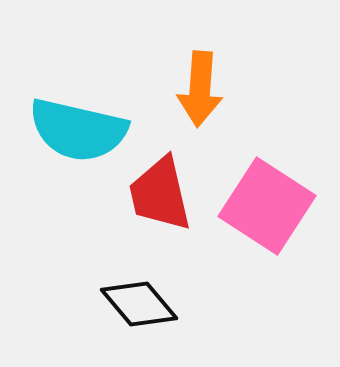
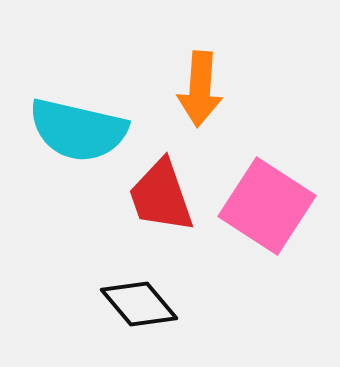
red trapezoid: moved 1 px right, 2 px down; rotated 6 degrees counterclockwise
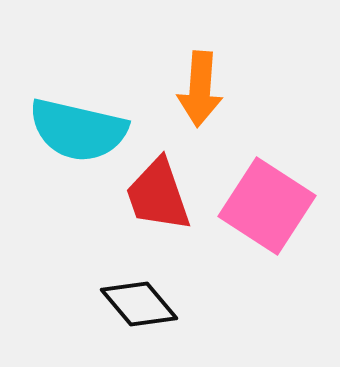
red trapezoid: moved 3 px left, 1 px up
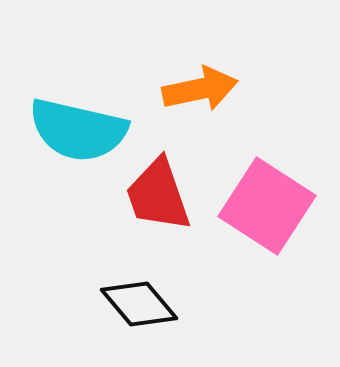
orange arrow: rotated 106 degrees counterclockwise
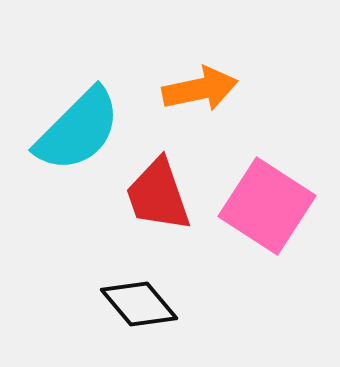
cyan semicircle: rotated 58 degrees counterclockwise
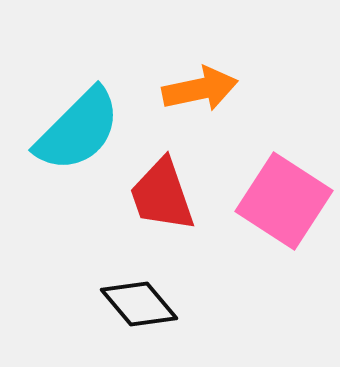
red trapezoid: moved 4 px right
pink square: moved 17 px right, 5 px up
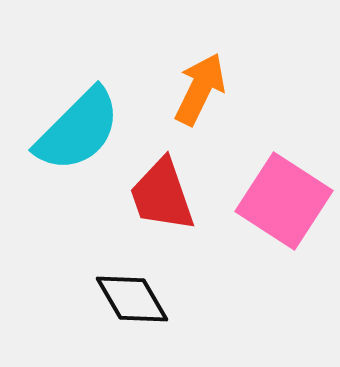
orange arrow: rotated 52 degrees counterclockwise
black diamond: moved 7 px left, 5 px up; rotated 10 degrees clockwise
